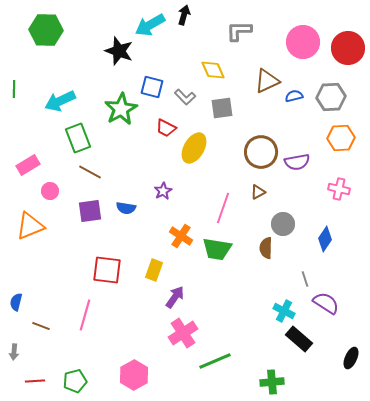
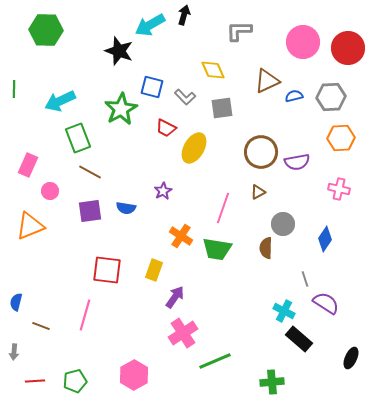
pink rectangle at (28, 165): rotated 35 degrees counterclockwise
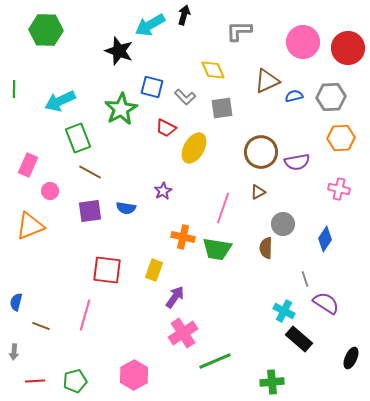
orange cross at (181, 236): moved 2 px right, 1 px down; rotated 20 degrees counterclockwise
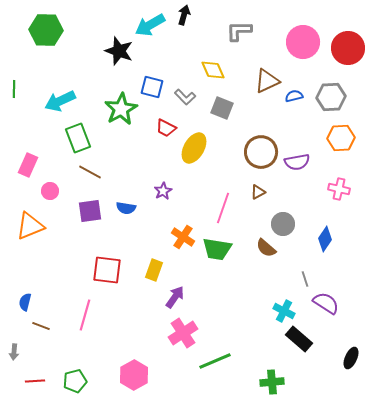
gray square at (222, 108): rotated 30 degrees clockwise
orange cross at (183, 237): rotated 20 degrees clockwise
brown semicircle at (266, 248): rotated 50 degrees counterclockwise
blue semicircle at (16, 302): moved 9 px right
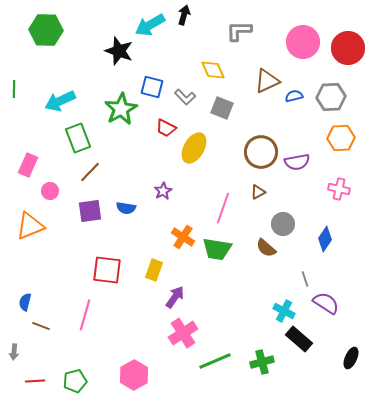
brown line at (90, 172): rotated 75 degrees counterclockwise
green cross at (272, 382): moved 10 px left, 20 px up; rotated 10 degrees counterclockwise
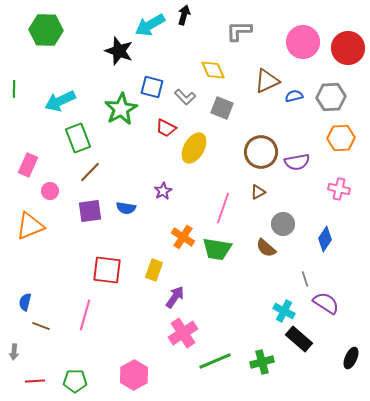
green pentagon at (75, 381): rotated 15 degrees clockwise
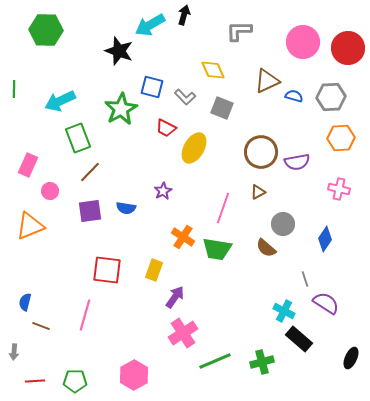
blue semicircle at (294, 96): rotated 30 degrees clockwise
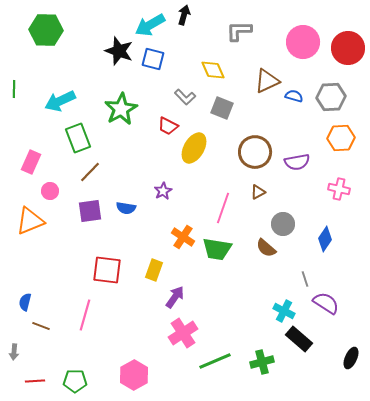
blue square at (152, 87): moved 1 px right, 28 px up
red trapezoid at (166, 128): moved 2 px right, 2 px up
brown circle at (261, 152): moved 6 px left
pink rectangle at (28, 165): moved 3 px right, 3 px up
orange triangle at (30, 226): moved 5 px up
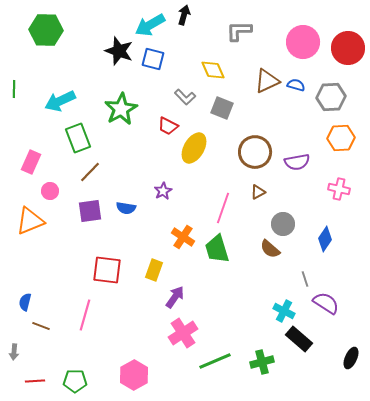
blue semicircle at (294, 96): moved 2 px right, 11 px up
brown semicircle at (266, 248): moved 4 px right, 1 px down
green trapezoid at (217, 249): rotated 64 degrees clockwise
